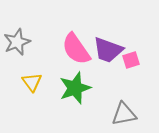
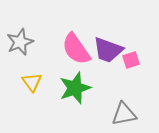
gray star: moved 3 px right
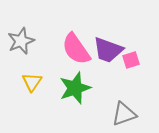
gray star: moved 1 px right, 1 px up
yellow triangle: rotated 10 degrees clockwise
gray triangle: rotated 8 degrees counterclockwise
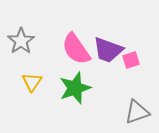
gray star: rotated 12 degrees counterclockwise
gray triangle: moved 13 px right, 2 px up
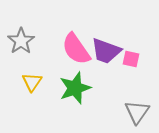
purple trapezoid: moved 2 px left, 1 px down
pink square: moved 1 px up; rotated 30 degrees clockwise
gray triangle: rotated 36 degrees counterclockwise
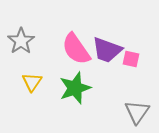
purple trapezoid: moved 1 px right, 1 px up
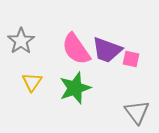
gray triangle: rotated 12 degrees counterclockwise
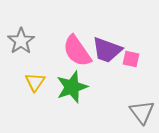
pink semicircle: moved 1 px right, 2 px down
yellow triangle: moved 3 px right
green star: moved 3 px left, 1 px up
gray triangle: moved 5 px right
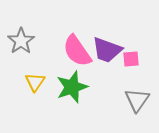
pink square: rotated 18 degrees counterclockwise
gray triangle: moved 5 px left, 12 px up; rotated 12 degrees clockwise
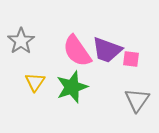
pink square: rotated 12 degrees clockwise
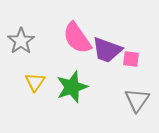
pink semicircle: moved 13 px up
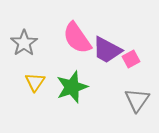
gray star: moved 3 px right, 2 px down
purple trapezoid: rotated 8 degrees clockwise
pink square: rotated 36 degrees counterclockwise
